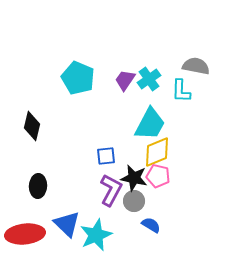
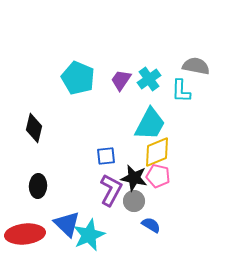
purple trapezoid: moved 4 px left
black diamond: moved 2 px right, 2 px down
cyan star: moved 7 px left
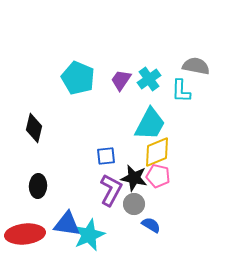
gray circle: moved 3 px down
blue triangle: rotated 36 degrees counterclockwise
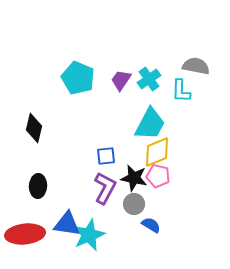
purple L-shape: moved 6 px left, 2 px up
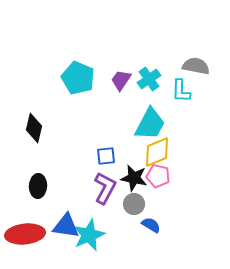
blue triangle: moved 1 px left, 2 px down
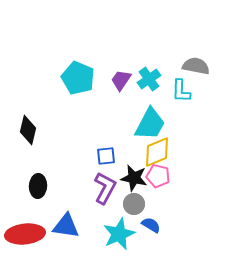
black diamond: moved 6 px left, 2 px down
cyan star: moved 30 px right, 1 px up
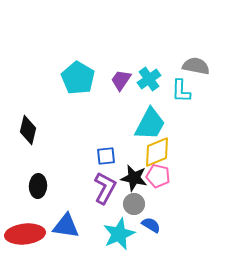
cyan pentagon: rotated 8 degrees clockwise
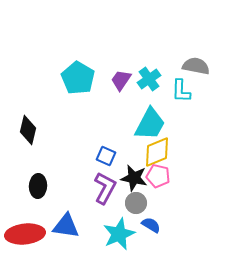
blue square: rotated 30 degrees clockwise
gray circle: moved 2 px right, 1 px up
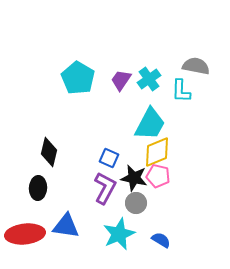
black diamond: moved 21 px right, 22 px down
blue square: moved 3 px right, 2 px down
black ellipse: moved 2 px down
blue semicircle: moved 10 px right, 15 px down
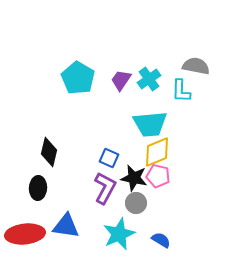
cyan trapezoid: rotated 57 degrees clockwise
